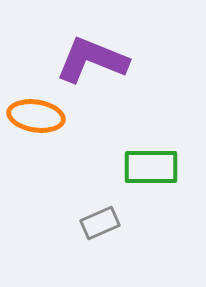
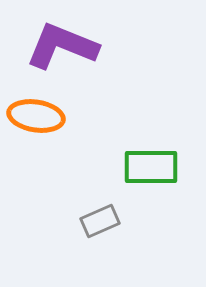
purple L-shape: moved 30 px left, 14 px up
gray rectangle: moved 2 px up
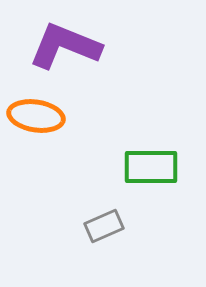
purple L-shape: moved 3 px right
gray rectangle: moved 4 px right, 5 px down
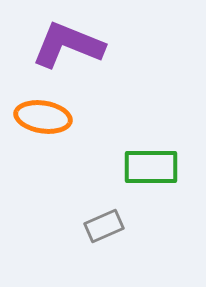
purple L-shape: moved 3 px right, 1 px up
orange ellipse: moved 7 px right, 1 px down
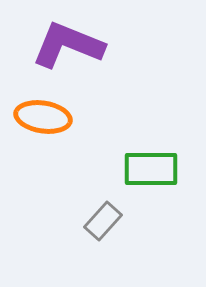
green rectangle: moved 2 px down
gray rectangle: moved 1 px left, 5 px up; rotated 24 degrees counterclockwise
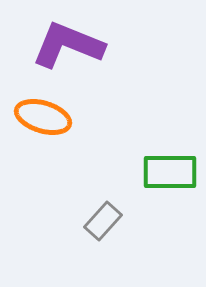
orange ellipse: rotated 8 degrees clockwise
green rectangle: moved 19 px right, 3 px down
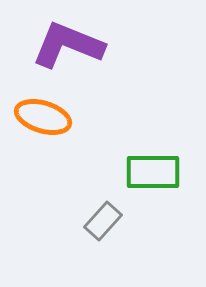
green rectangle: moved 17 px left
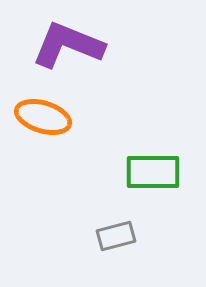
gray rectangle: moved 13 px right, 15 px down; rotated 33 degrees clockwise
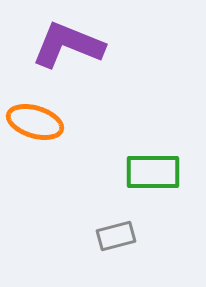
orange ellipse: moved 8 px left, 5 px down
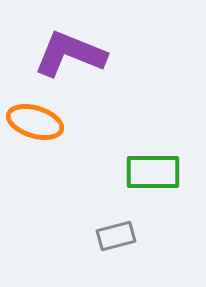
purple L-shape: moved 2 px right, 9 px down
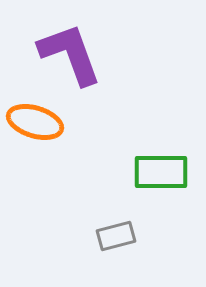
purple L-shape: rotated 48 degrees clockwise
green rectangle: moved 8 px right
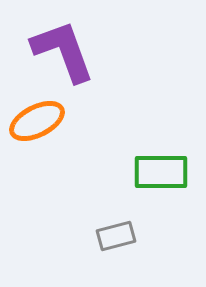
purple L-shape: moved 7 px left, 3 px up
orange ellipse: moved 2 px right, 1 px up; rotated 44 degrees counterclockwise
